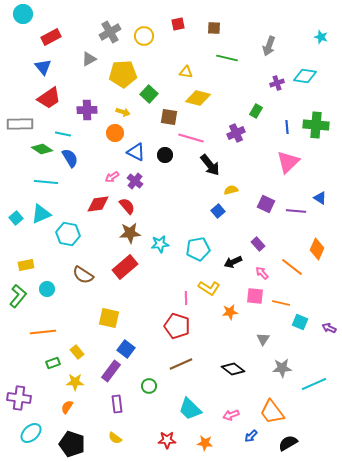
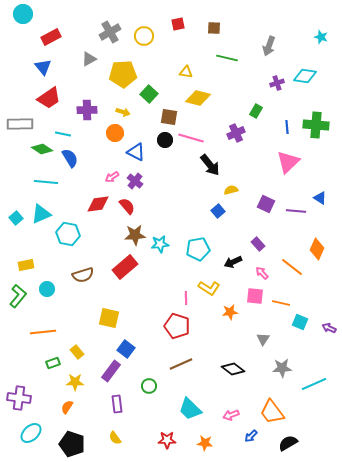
black circle at (165, 155): moved 15 px up
brown star at (130, 233): moved 5 px right, 2 px down
brown semicircle at (83, 275): rotated 50 degrees counterclockwise
yellow semicircle at (115, 438): rotated 16 degrees clockwise
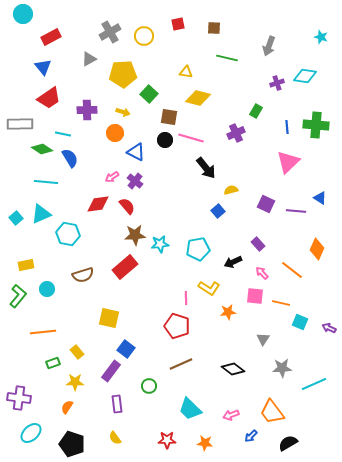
black arrow at (210, 165): moved 4 px left, 3 px down
orange line at (292, 267): moved 3 px down
orange star at (230, 312): moved 2 px left
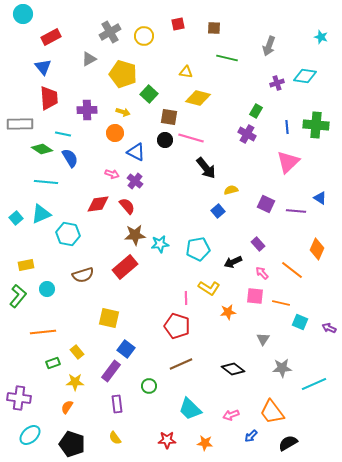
yellow pentagon at (123, 74): rotated 20 degrees clockwise
red trapezoid at (49, 98): rotated 60 degrees counterclockwise
purple cross at (236, 133): moved 11 px right, 1 px down; rotated 36 degrees counterclockwise
pink arrow at (112, 177): moved 3 px up; rotated 128 degrees counterclockwise
cyan ellipse at (31, 433): moved 1 px left, 2 px down
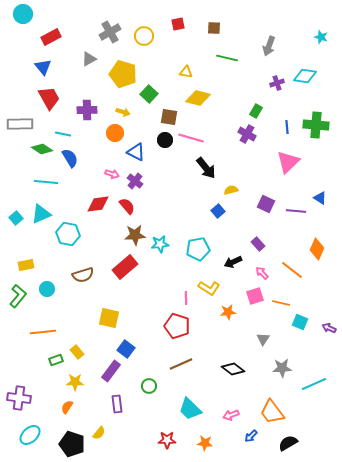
red trapezoid at (49, 98): rotated 25 degrees counterclockwise
pink square at (255, 296): rotated 24 degrees counterclockwise
green rectangle at (53, 363): moved 3 px right, 3 px up
yellow semicircle at (115, 438): moved 16 px left, 5 px up; rotated 104 degrees counterclockwise
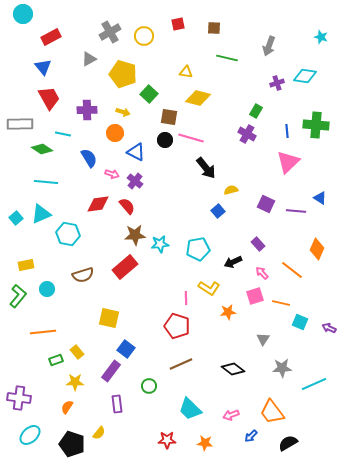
blue line at (287, 127): moved 4 px down
blue semicircle at (70, 158): moved 19 px right
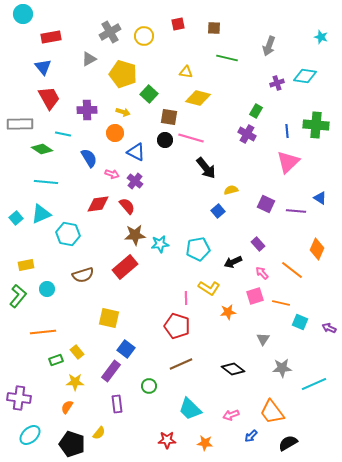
red rectangle at (51, 37): rotated 18 degrees clockwise
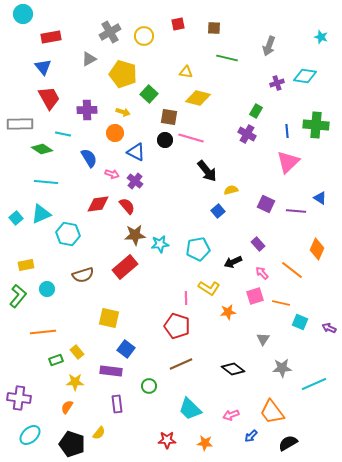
black arrow at (206, 168): moved 1 px right, 3 px down
purple rectangle at (111, 371): rotated 60 degrees clockwise
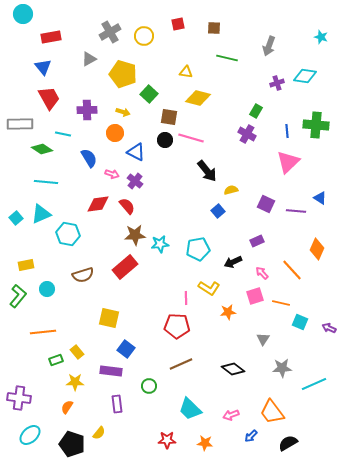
purple rectangle at (258, 244): moved 1 px left, 3 px up; rotated 72 degrees counterclockwise
orange line at (292, 270): rotated 10 degrees clockwise
red pentagon at (177, 326): rotated 15 degrees counterclockwise
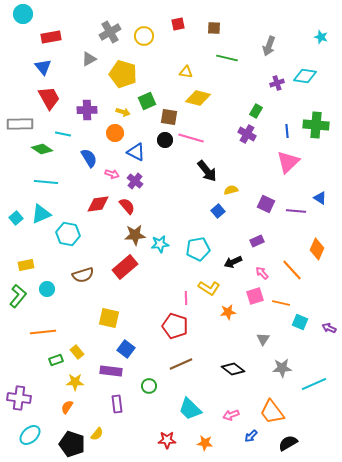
green square at (149, 94): moved 2 px left, 7 px down; rotated 24 degrees clockwise
red pentagon at (177, 326): moved 2 px left; rotated 15 degrees clockwise
yellow semicircle at (99, 433): moved 2 px left, 1 px down
